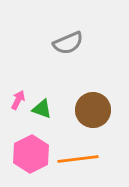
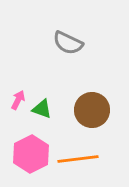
gray semicircle: rotated 48 degrees clockwise
brown circle: moved 1 px left
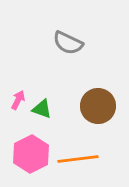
brown circle: moved 6 px right, 4 px up
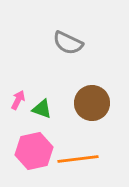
brown circle: moved 6 px left, 3 px up
pink hexagon: moved 3 px right, 3 px up; rotated 15 degrees clockwise
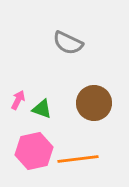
brown circle: moved 2 px right
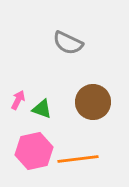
brown circle: moved 1 px left, 1 px up
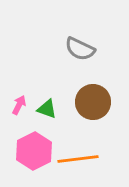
gray semicircle: moved 12 px right, 6 px down
pink arrow: moved 1 px right, 5 px down
green triangle: moved 5 px right
pink hexagon: rotated 15 degrees counterclockwise
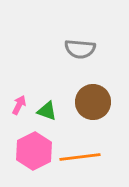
gray semicircle: rotated 20 degrees counterclockwise
green triangle: moved 2 px down
orange line: moved 2 px right, 2 px up
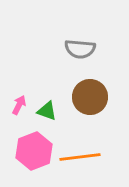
brown circle: moved 3 px left, 5 px up
pink hexagon: rotated 6 degrees clockwise
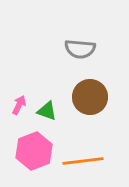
orange line: moved 3 px right, 4 px down
